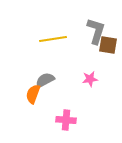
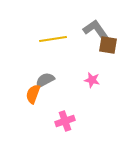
gray L-shape: moved 1 px up; rotated 52 degrees counterclockwise
pink star: moved 2 px right, 1 px down; rotated 21 degrees clockwise
pink cross: moved 1 px left, 1 px down; rotated 24 degrees counterclockwise
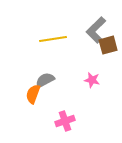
gray L-shape: rotated 100 degrees counterclockwise
brown square: rotated 24 degrees counterclockwise
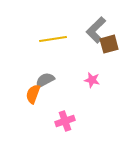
brown square: moved 1 px right, 1 px up
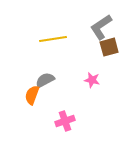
gray L-shape: moved 5 px right, 3 px up; rotated 12 degrees clockwise
brown square: moved 3 px down
orange semicircle: moved 1 px left, 1 px down
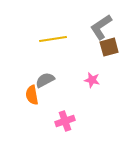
orange semicircle: rotated 30 degrees counterclockwise
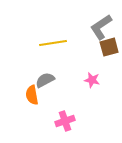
yellow line: moved 4 px down
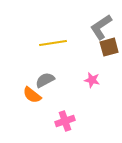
orange semicircle: rotated 42 degrees counterclockwise
